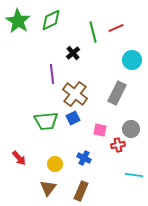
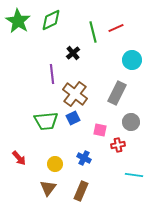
gray circle: moved 7 px up
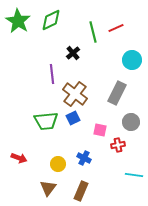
red arrow: rotated 28 degrees counterclockwise
yellow circle: moved 3 px right
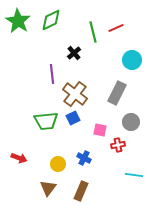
black cross: moved 1 px right
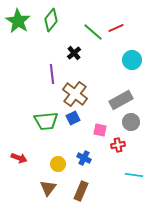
green diamond: rotated 25 degrees counterclockwise
green line: rotated 35 degrees counterclockwise
gray rectangle: moved 4 px right, 7 px down; rotated 35 degrees clockwise
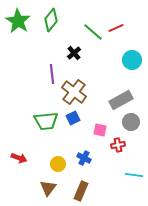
brown cross: moved 1 px left, 2 px up
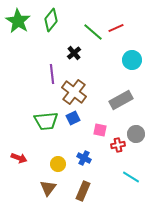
gray circle: moved 5 px right, 12 px down
cyan line: moved 3 px left, 2 px down; rotated 24 degrees clockwise
brown rectangle: moved 2 px right
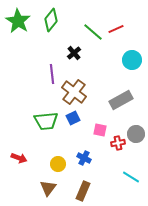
red line: moved 1 px down
red cross: moved 2 px up
